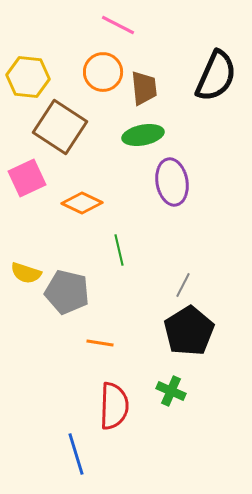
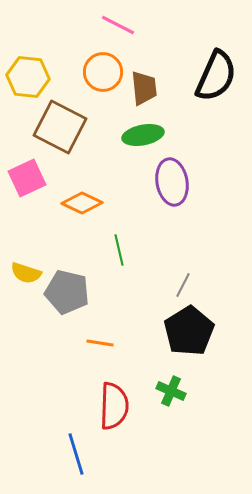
brown square: rotated 6 degrees counterclockwise
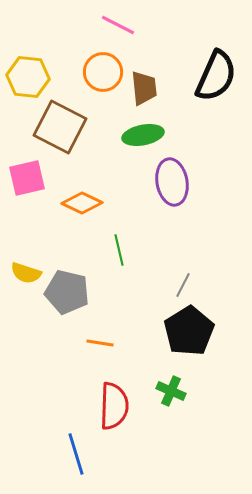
pink square: rotated 12 degrees clockwise
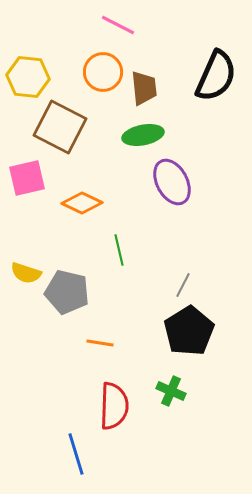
purple ellipse: rotated 18 degrees counterclockwise
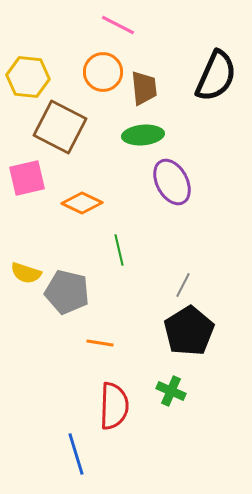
green ellipse: rotated 6 degrees clockwise
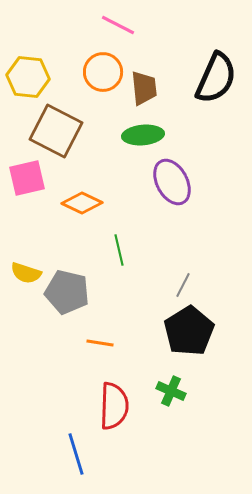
black semicircle: moved 2 px down
brown square: moved 4 px left, 4 px down
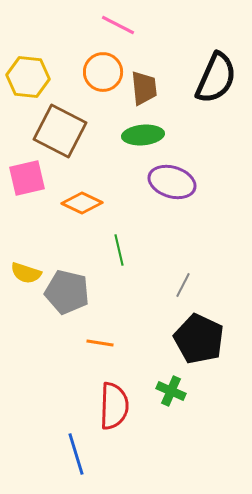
brown square: moved 4 px right
purple ellipse: rotated 45 degrees counterclockwise
black pentagon: moved 10 px right, 8 px down; rotated 15 degrees counterclockwise
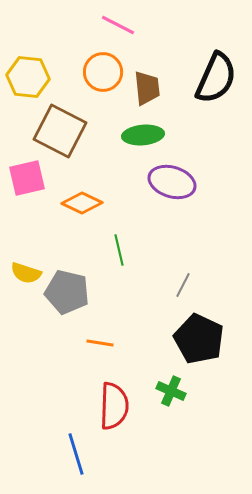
brown trapezoid: moved 3 px right
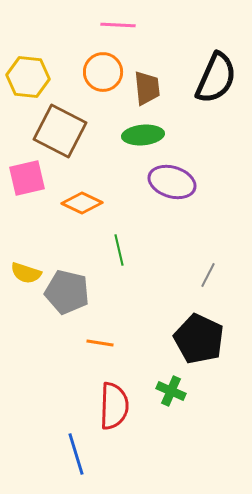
pink line: rotated 24 degrees counterclockwise
gray line: moved 25 px right, 10 px up
